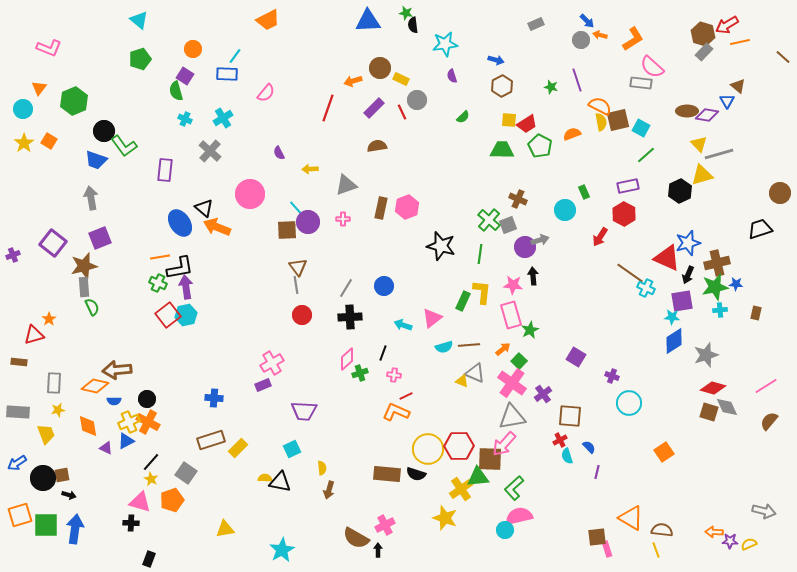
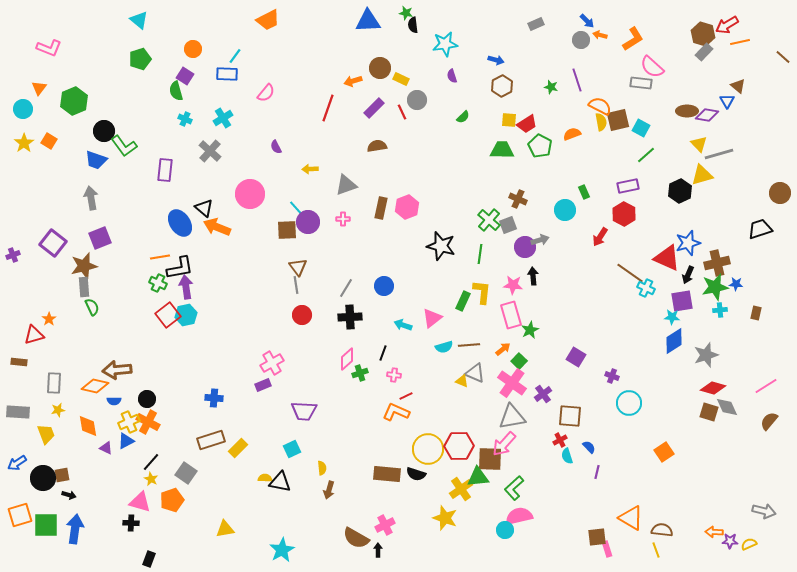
purple semicircle at (279, 153): moved 3 px left, 6 px up
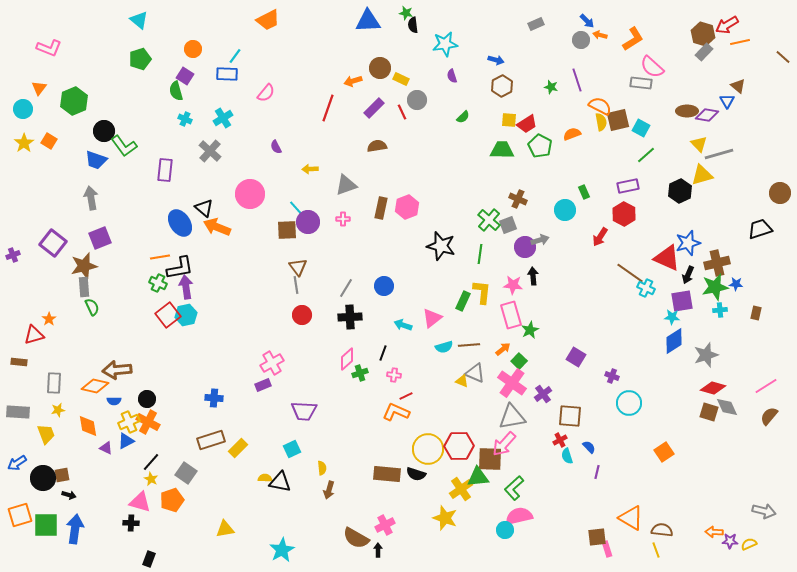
brown semicircle at (769, 421): moved 5 px up
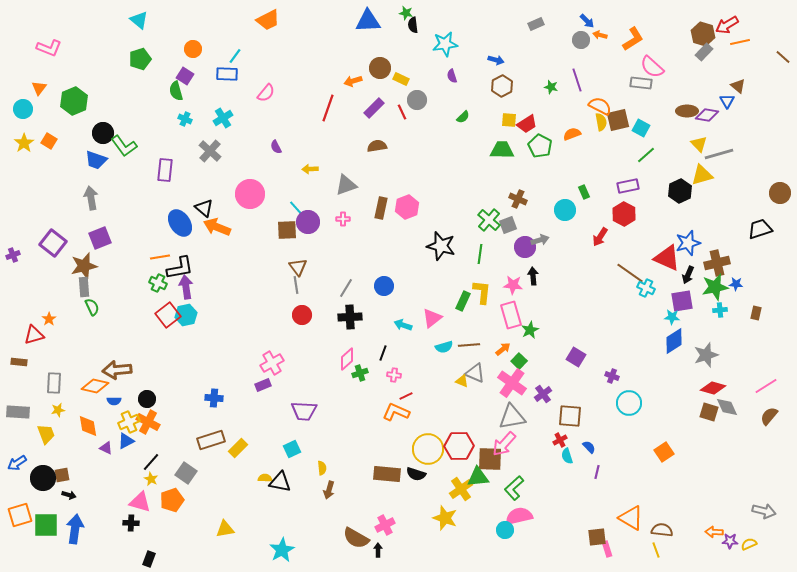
black circle at (104, 131): moved 1 px left, 2 px down
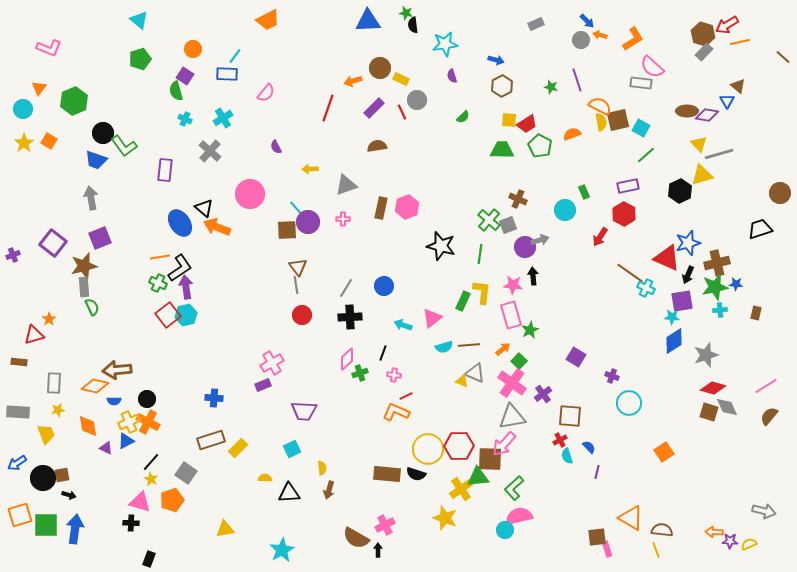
black L-shape at (180, 268): rotated 24 degrees counterclockwise
black triangle at (280, 482): moved 9 px right, 11 px down; rotated 15 degrees counterclockwise
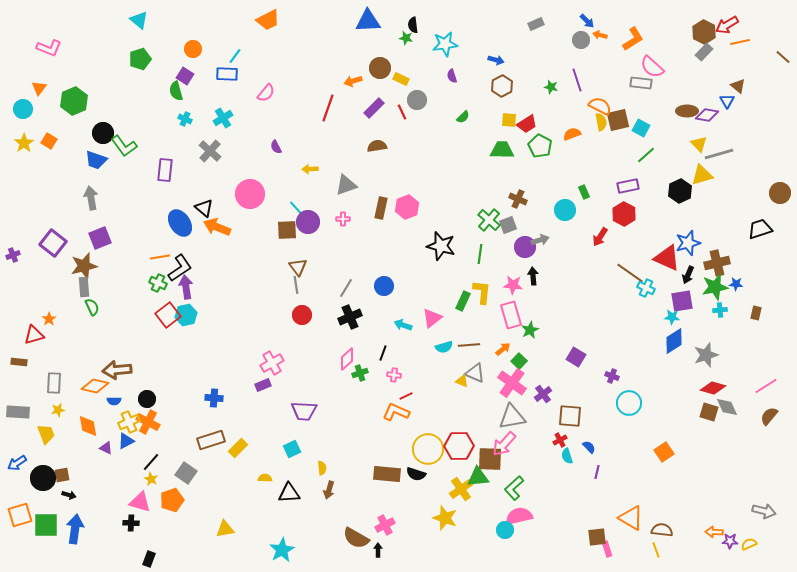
green star at (406, 13): moved 25 px down
brown hexagon at (703, 34): moved 1 px right, 2 px up; rotated 10 degrees clockwise
black cross at (350, 317): rotated 20 degrees counterclockwise
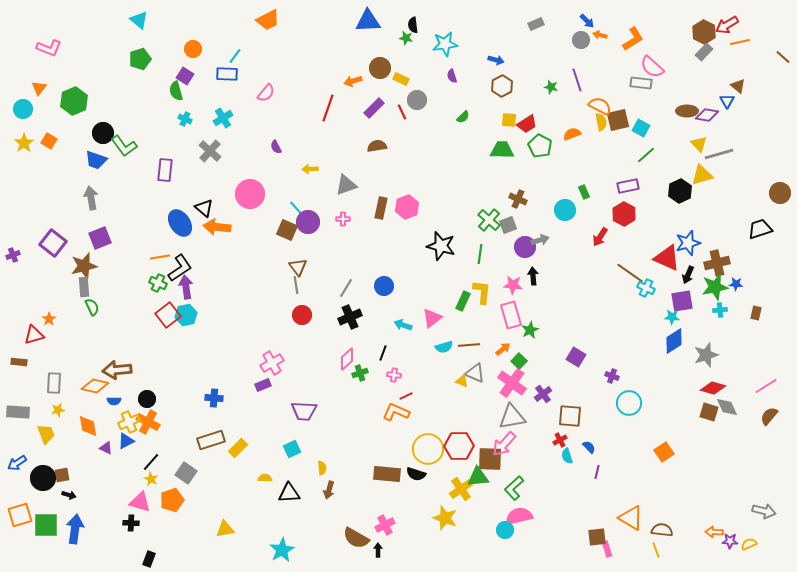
orange arrow at (217, 227): rotated 16 degrees counterclockwise
brown square at (287, 230): rotated 25 degrees clockwise
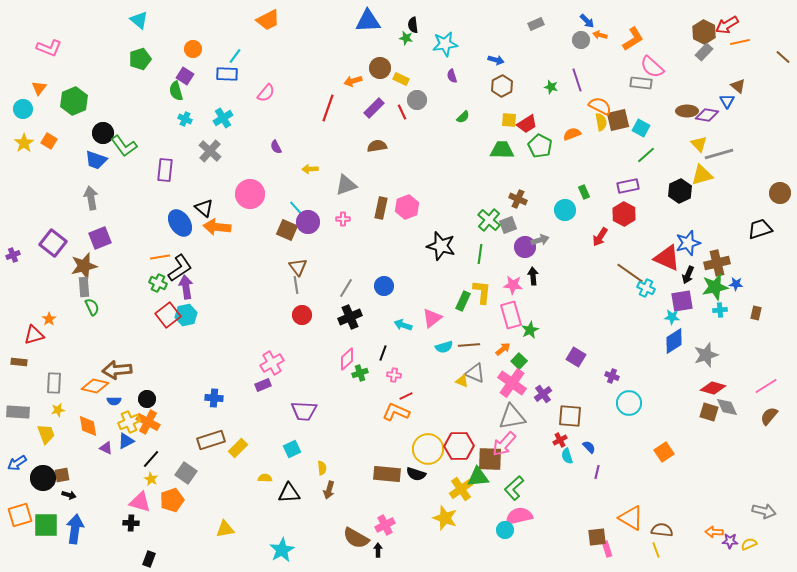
black line at (151, 462): moved 3 px up
